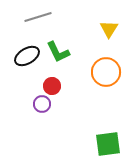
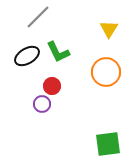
gray line: rotated 28 degrees counterclockwise
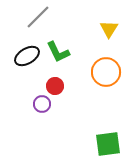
red circle: moved 3 px right
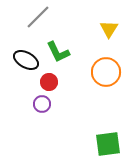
black ellipse: moved 1 px left, 4 px down; rotated 60 degrees clockwise
red circle: moved 6 px left, 4 px up
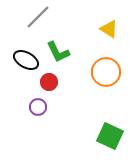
yellow triangle: rotated 30 degrees counterclockwise
purple circle: moved 4 px left, 3 px down
green square: moved 2 px right, 8 px up; rotated 32 degrees clockwise
